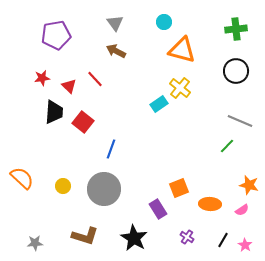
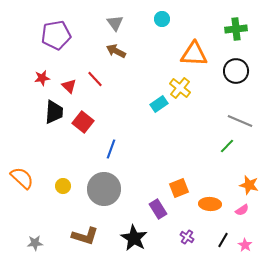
cyan circle: moved 2 px left, 3 px up
orange triangle: moved 12 px right, 4 px down; rotated 12 degrees counterclockwise
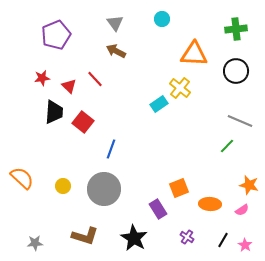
purple pentagon: rotated 12 degrees counterclockwise
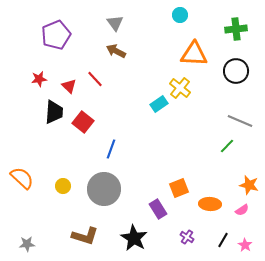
cyan circle: moved 18 px right, 4 px up
red star: moved 3 px left, 1 px down
gray star: moved 8 px left, 1 px down
